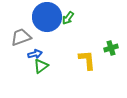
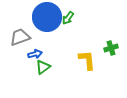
gray trapezoid: moved 1 px left
green triangle: moved 2 px right, 1 px down
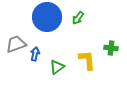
green arrow: moved 10 px right
gray trapezoid: moved 4 px left, 7 px down
green cross: rotated 24 degrees clockwise
blue arrow: rotated 64 degrees counterclockwise
green triangle: moved 14 px right
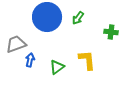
green cross: moved 16 px up
blue arrow: moved 5 px left, 6 px down
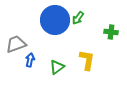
blue circle: moved 8 px right, 3 px down
yellow L-shape: rotated 15 degrees clockwise
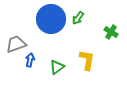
blue circle: moved 4 px left, 1 px up
green cross: rotated 24 degrees clockwise
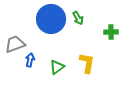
green arrow: rotated 64 degrees counterclockwise
green cross: rotated 32 degrees counterclockwise
gray trapezoid: moved 1 px left
yellow L-shape: moved 3 px down
